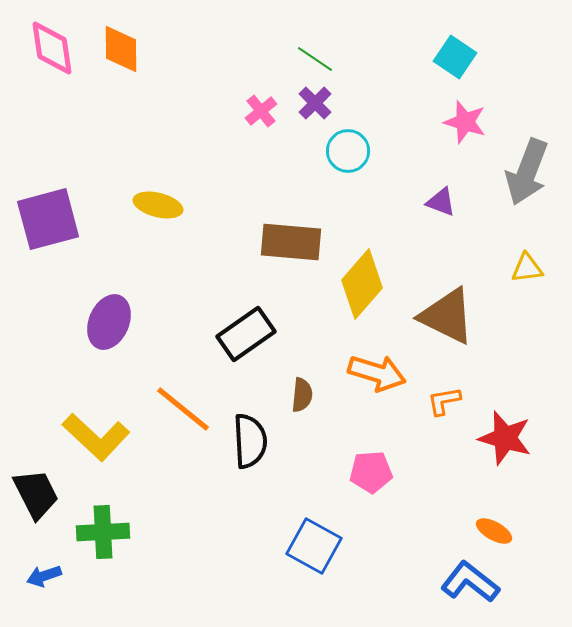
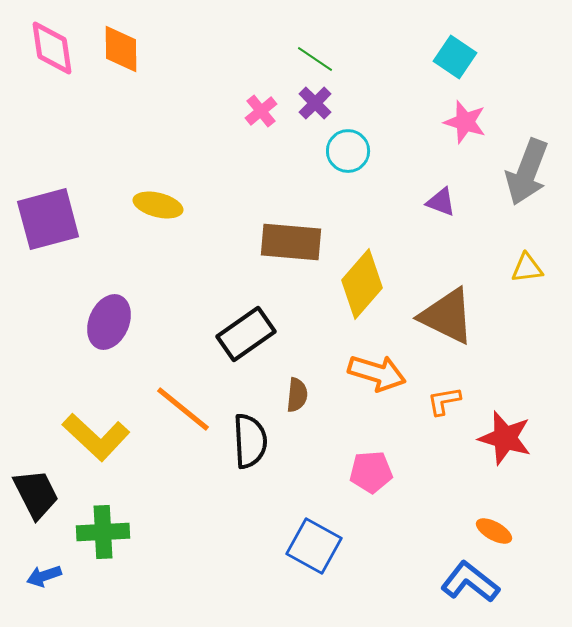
brown semicircle: moved 5 px left
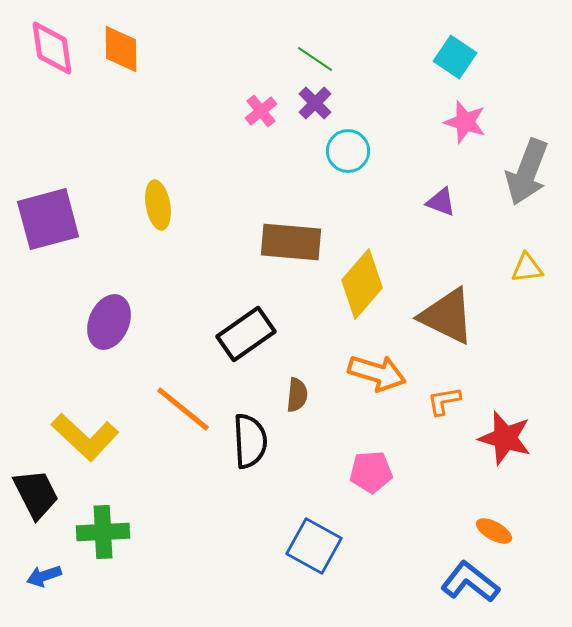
yellow ellipse: rotated 66 degrees clockwise
yellow L-shape: moved 11 px left
